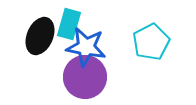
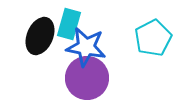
cyan pentagon: moved 2 px right, 4 px up
purple circle: moved 2 px right, 1 px down
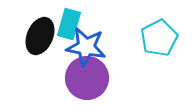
cyan pentagon: moved 6 px right
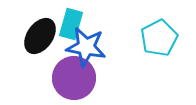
cyan rectangle: moved 2 px right
black ellipse: rotated 12 degrees clockwise
purple circle: moved 13 px left
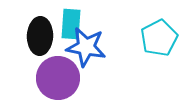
cyan rectangle: rotated 12 degrees counterclockwise
black ellipse: rotated 33 degrees counterclockwise
purple circle: moved 16 px left
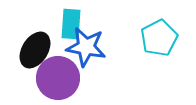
black ellipse: moved 5 px left, 14 px down; rotated 30 degrees clockwise
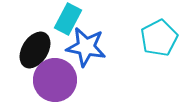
cyan rectangle: moved 3 px left, 5 px up; rotated 24 degrees clockwise
purple circle: moved 3 px left, 2 px down
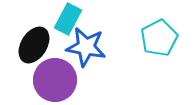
black ellipse: moved 1 px left, 5 px up
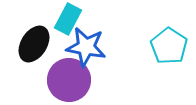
cyan pentagon: moved 10 px right, 8 px down; rotated 12 degrees counterclockwise
black ellipse: moved 1 px up
purple circle: moved 14 px right
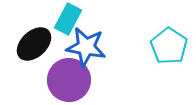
black ellipse: rotated 15 degrees clockwise
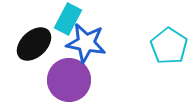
blue star: moved 4 px up
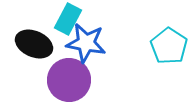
black ellipse: rotated 66 degrees clockwise
